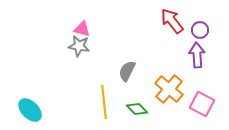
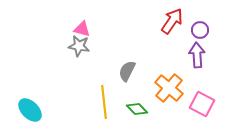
red arrow: rotated 72 degrees clockwise
orange cross: moved 1 px up
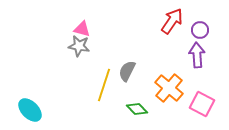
yellow line: moved 17 px up; rotated 24 degrees clockwise
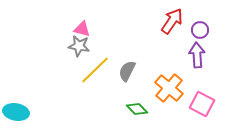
yellow line: moved 9 px left, 15 px up; rotated 28 degrees clockwise
cyan ellipse: moved 14 px left, 2 px down; rotated 35 degrees counterclockwise
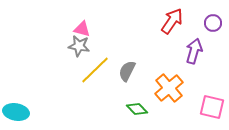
purple circle: moved 13 px right, 7 px up
purple arrow: moved 3 px left, 4 px up; rotated 20 degrees clockwise
orange cross: rotated 8 degrees clockwise
pink square: moved 10 px right, 3 px down; rotated 15 degrees counterclockwise
